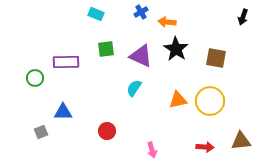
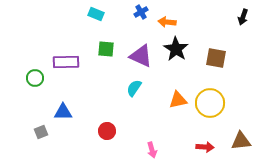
green square: rotated 12 degrees clockwise
yellow circle: moved 2 px down
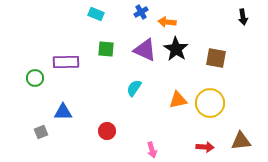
black arrow: rotated 28 degrees counterclockwise
purple triangle: moved 4 px right, 6 px up
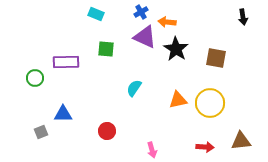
purple triangle: moved 13 px up
blue triangle: moved 2 px down
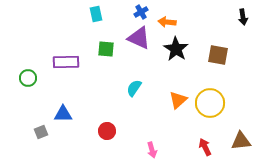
cyan rectangle: rotated 56 degrees clockwise
purple triangle: moved 6 px left, 1 px down
brown square: moved 2 px right, 3 px up
green circle: moved 7 px left
orange triangle: rotated 30 degrees counterclockwise
red arrow: rotated 120 degrees counterclockwise
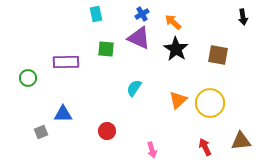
blue cross: moved 1 px right, 2 px down
orange arrow: moved 6 px right; rotated 36 degrees clockwise
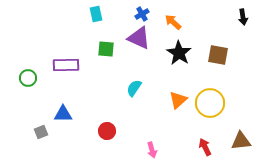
black star: moved 3 px right, 4 px down
purple rectangle: moved 3 px down
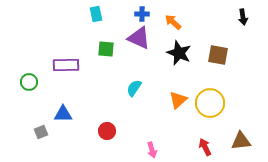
blue cross: rotated 32 degrees clockwise
black star: rotated 10 degrees counterclockwise
green circle: moved 1 px right, 4 px down
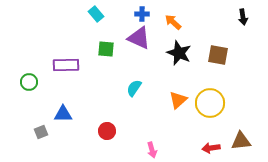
cyan rectangle: rotated 28 degrees counterclockwise
red arrow: moved 6 px right, 1 px down; rotated 72 degrees counterclockwise
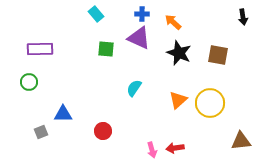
purple rectangle: moved 26 px left, 16 px up
red circle: moved 4 px left
red arrow: moved 36 px left
